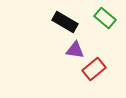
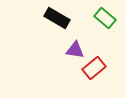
black rectangle: moved 8 px left, 4 px up
red rectangle: moved 1 px up
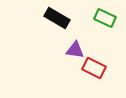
green rectangle: rotated 15 degrees counterclockwise
red rectangle: rotated 65 degrees clockwise
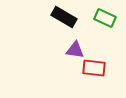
black rectangle: moved 7 px right, 1 px up
red rectangle: rotated 20 degrees counterclockwise
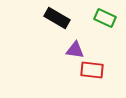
black rectangle: moved 7 px left, 1 px down
red rectangle: moved 2 px left, 2 px down
